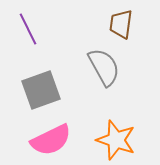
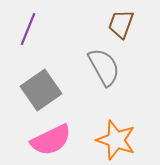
brown trapezoid: rotated 12 degrees clockwise
purple line: rotated 48 degrees clockwise
gray square: rotated 15 degrees counterclockwise
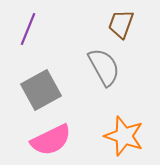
gray square: rotated 6 degrees clockwise
orange star: moved 8 px right, 4 px up
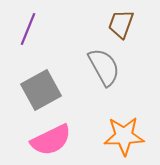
orange star: rotated 21 degrees counterclockwise
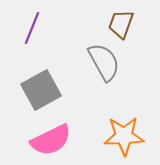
purple line: moved 4 px right, 1 px up
gray semicircle: moved 5 px up
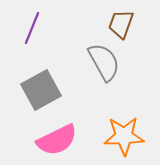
pink semicircle: moved 6 px right
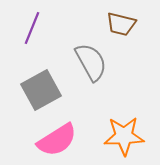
brown trapezoid: rotated 96 degrees counterclockwise
gray semicircle: moved 13 px left
pink semicircle: rotated 6 degrees counterclockwise
